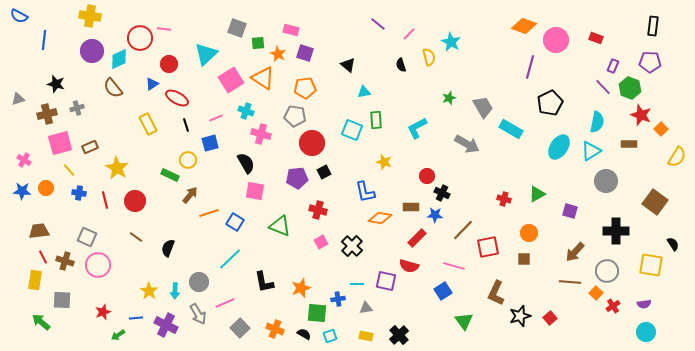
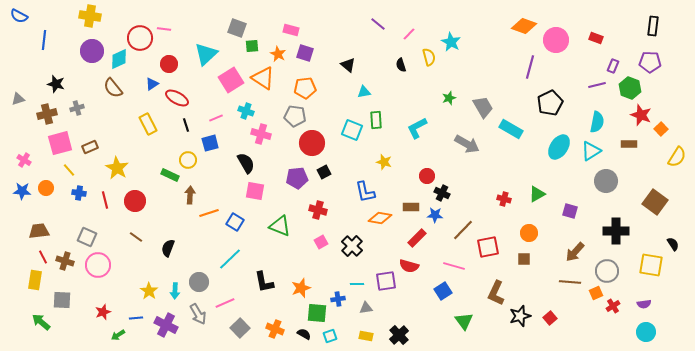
green square at (258, 43): moved 6 px left, 3 px down
purple line at (603, 87): moved 6 px left, 2 px up; rotated 60 degrees counterclockwise
brown arrow at (190, 195): rotated 36 degrees counterclockwise
purple square at (386, 281): rotated 20 degrees counterclockwise
orange square at (596, 293): rotated 24 degrees clockwise
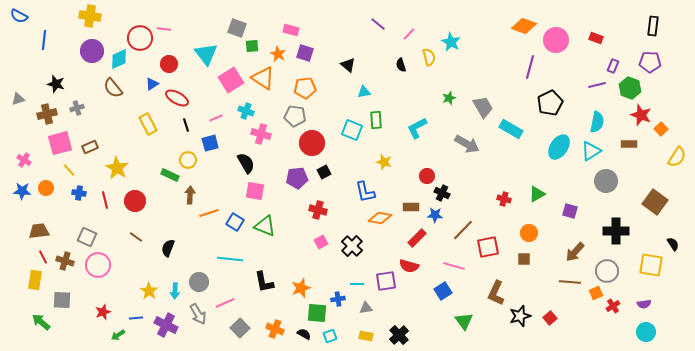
cyan triangle at (206, 54): rotated 25 degrees counterclockwise
green triangle at (280, 226): moved 15 px left
cyan line at (230, 259): rotated 50 degrees clockwise
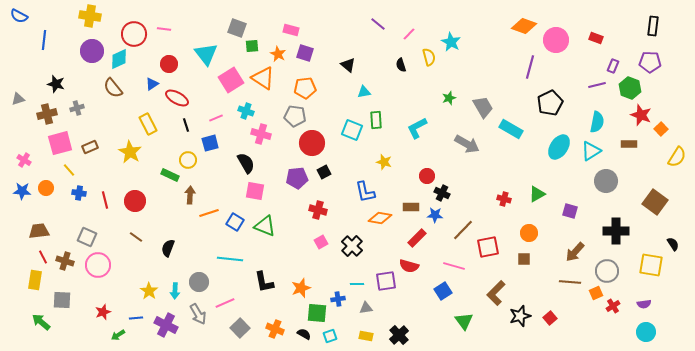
red circle at (140, 38): moved 6 px left, 4 px up
yellow star at (117, 168): moved 13 px right, 16 px up
brown L-shape at (496, 293): rotated 20 degrees clockwise
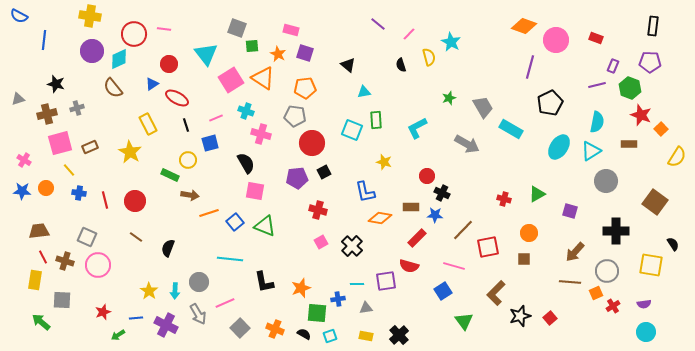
brown arrow at (190, 195): rotated 96 degrees clockwise
blue square at (235, 222): rotated 18 degrees clockwise
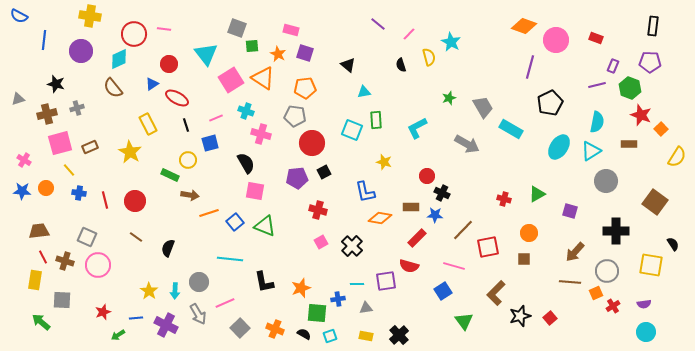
purple circle at (92, 51): moved 11 px left
